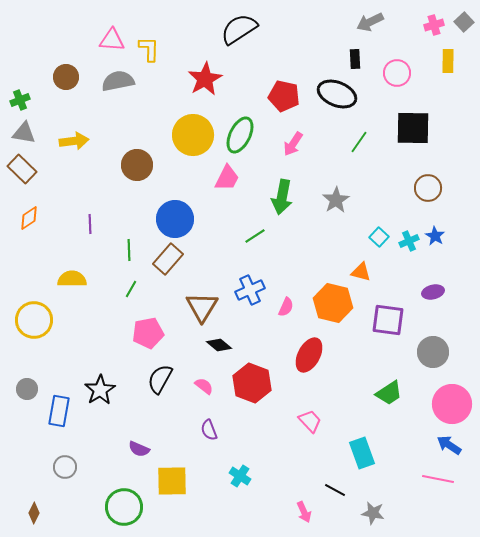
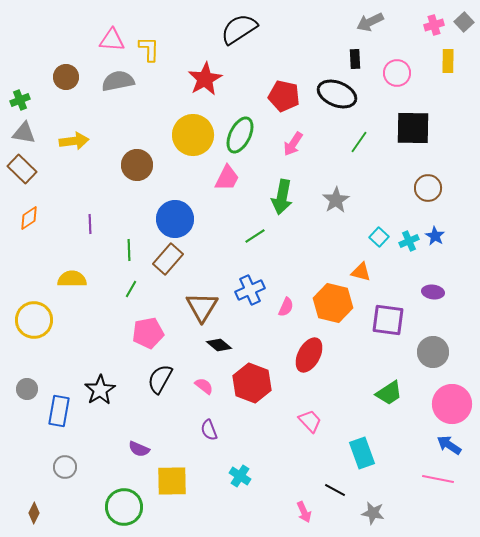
purple ellipse at (433, 292): rotated 20 degrees clockwise
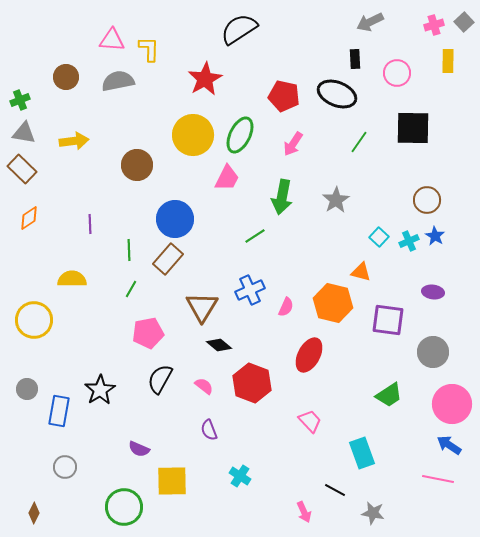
brown circle at (428, 188): moved 1 px left, 12 px down
green trapezoid at (389, 393): moved 2 px down
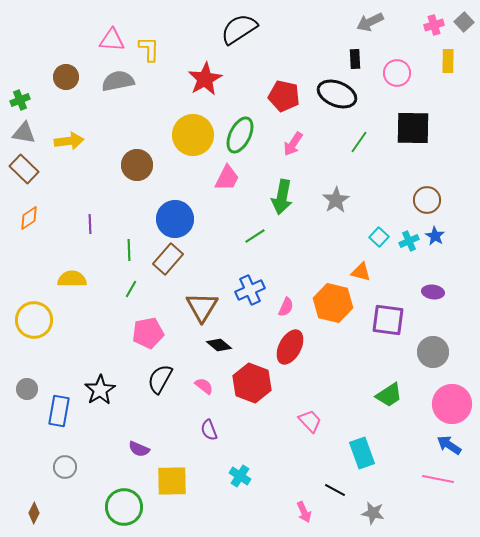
yellow arrow at (74, 141): moved 5 px left
brown rectangle at (22, 169): moved 2 px right
red ellipse at (309, 355): moved 19 px left, 8 px up
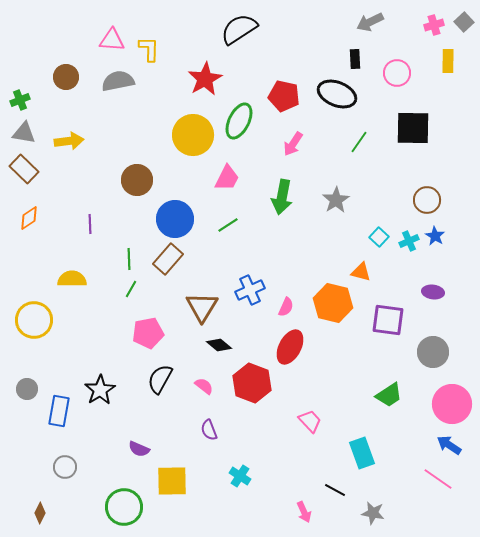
green ellipse at (240, 135): moved 1 px left, 14 px up
brown circle at (137, 165): moved 15 px down
green line at (255, 236): moved 27 px left, 11 px up
green line at (129, 250): moved 9 px down
pink line at (438, 479): rotated 24 degrees clockwise
brown diamond at (34, 513): moved 6 px right
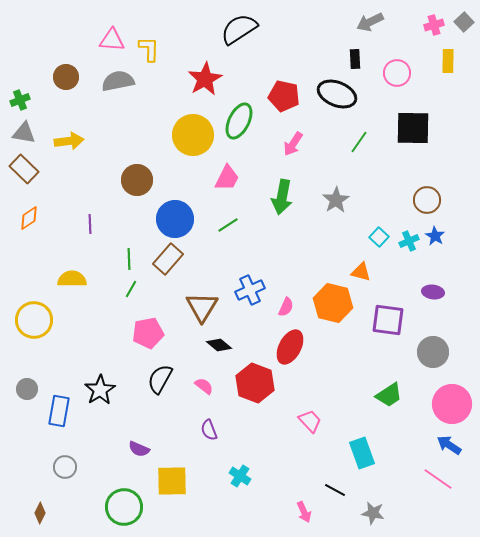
red hexagon at (252, 383): moved 3 px right
